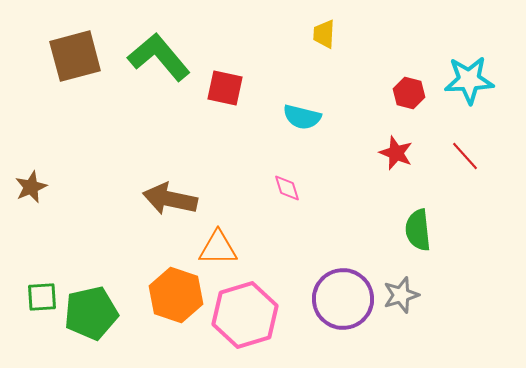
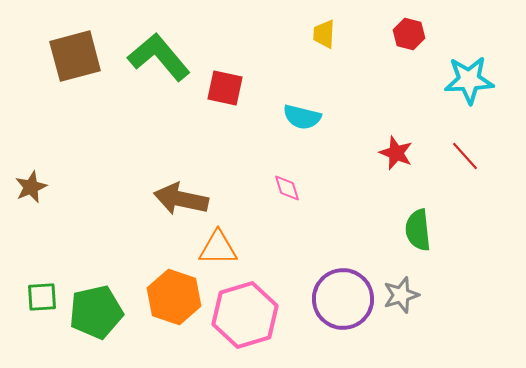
red hexagon: moved 59 px up
brown arrow: moved 11 px right
orange hexagon: moved 2 px left, 2 px down
green pentagon: moved 5 px right, 1 px up
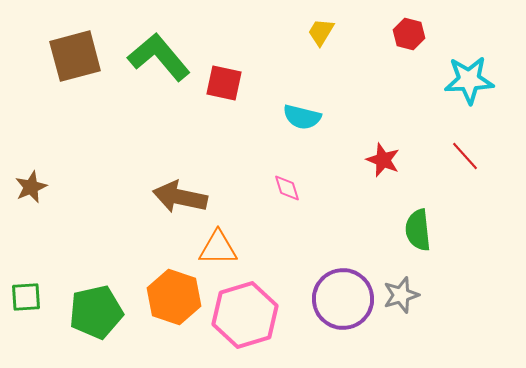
yellow trapezoid: moved 3 px left, 2 px up; rotated 28 degrees clockwise
red square: moved 1 px left, 5 px up
red star: moved 13 px left, 7 px down
brown arrow: moved 1 px left, 2 px up
green square: moved 16 px left
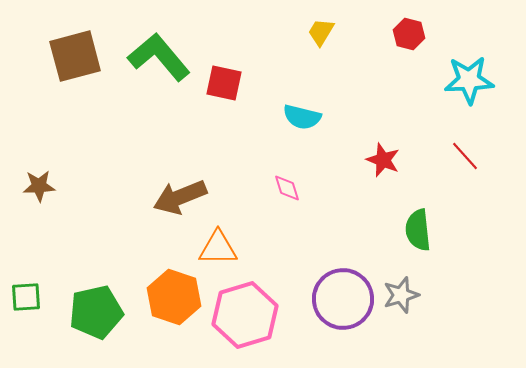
brown star: moved 8 px right, 1 px up; rotated 20 degrees clockwise
brown arrow: rotated 34 degrees counterclockwise
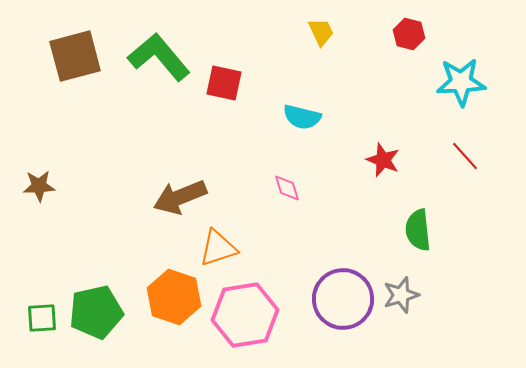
yellow trapezoid: rotated 124 degrees clockwise
cyan star: moved 8 px left, 2 px down
orange triangle: rotated 18 degrees counterclockwise
green square: moved 16 px right, 21 px down
pink hexagon: rotated 8 degrees clockwise
